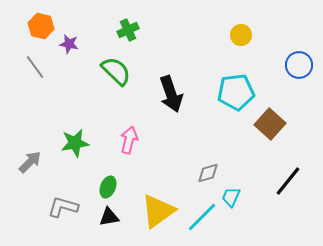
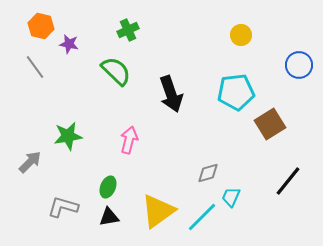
brown square: rotated 16 degrees clockwise
green star: moved 7 px left, 7 px up
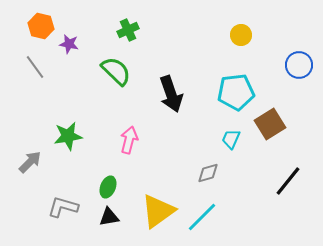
cyan trapezoid: moved 58 px up
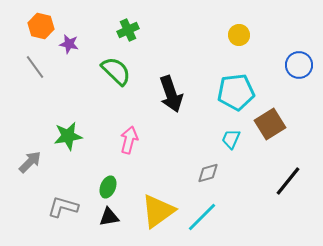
yellow circle: moved 2 px left
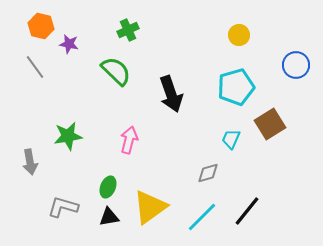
blue circle: moved 3 px left
cyan pentagon: moved 5 px up; rotated 9 degrees counterclockwise
gray arrow: rotated 125 degrees clockwise
black line: moved 41 px left, 30 px down
yellow triangle: moved 8 px left, 4 px up
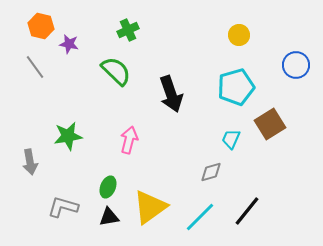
gray diamond: moved 3 px right, 1 px up
cyan line: moved 2 px left
